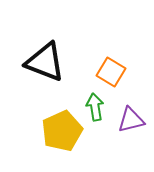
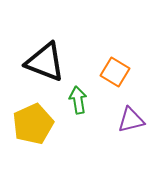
orange square: moved 4 px right
green arrow: moved 17 px left, 7 px up
yellow pentagon: moved 29 px left, 7 px up
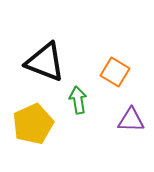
purple triangle: rotated 16 degrees clockwise
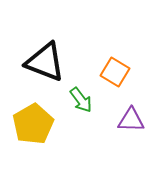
green arrow: moved 3 px right; rotated 152 degrees clockwise
yellow pentagon: rotated 6 degrees counterclockwise
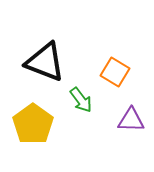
yellow pentagon: rotated 6 degrees counterclockwise
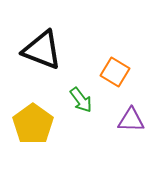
black triangle: moved 3 px left, 12 px up
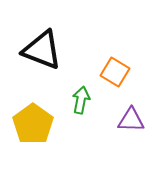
green arrow: rotated 132 degrees counterclockwise
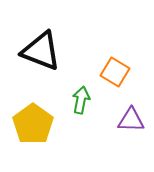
black triangle: moved 1 px left, 1 px down
